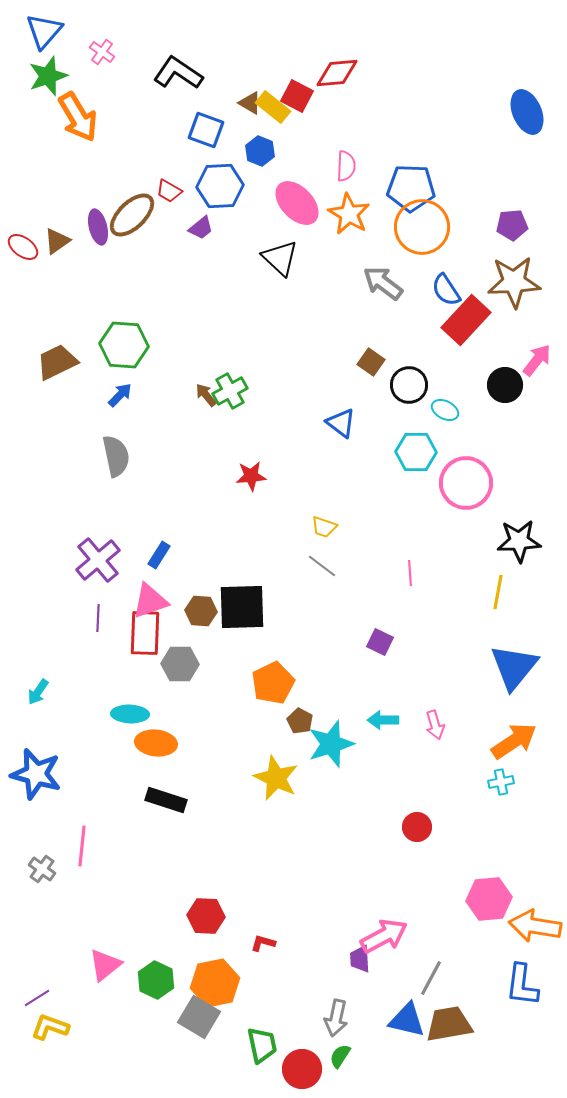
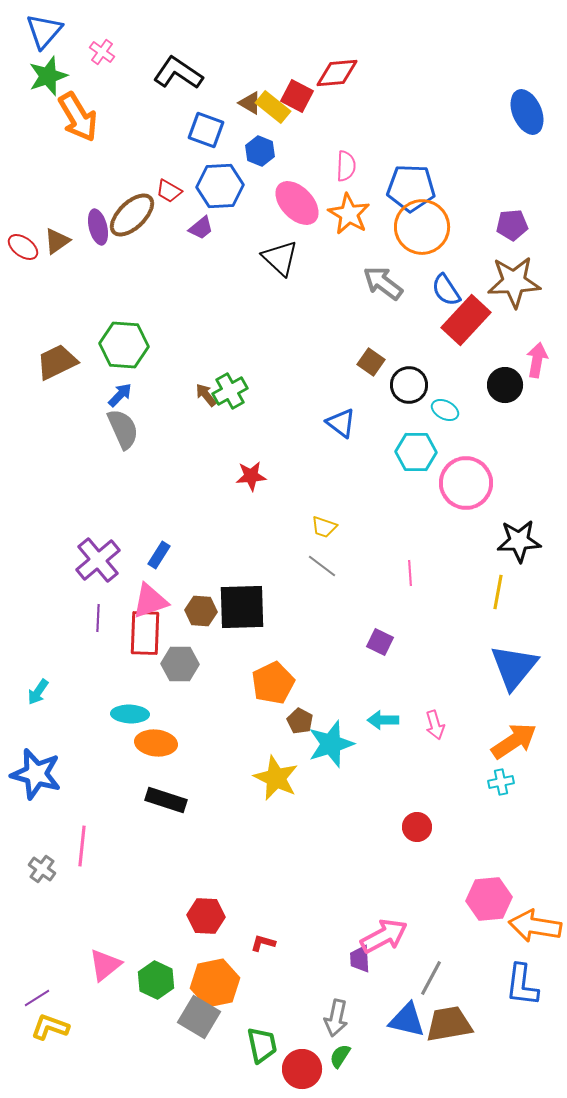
pink arrow at (537, 360): rotated 28 degrees counterclockwise
gray semicircle at (116, 456): moved 7 px right, 27 px up; rotated 12 degrees counterclockwise
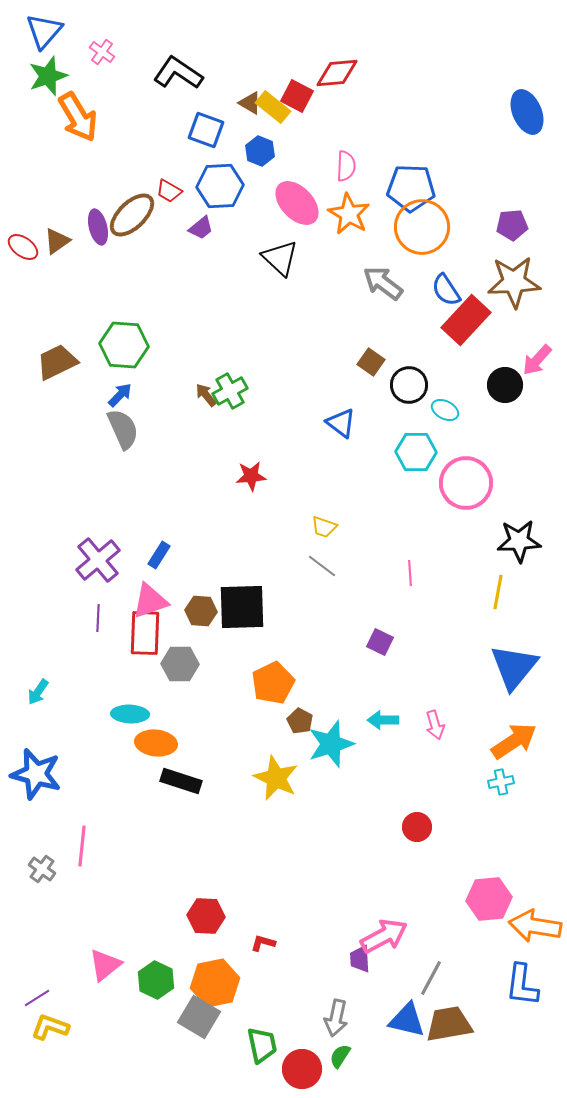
pink arrow at (537, 360): rotated 148 degrees counterclockwise
black rectangle at (166, 800): moved 15 px right, 19 px up
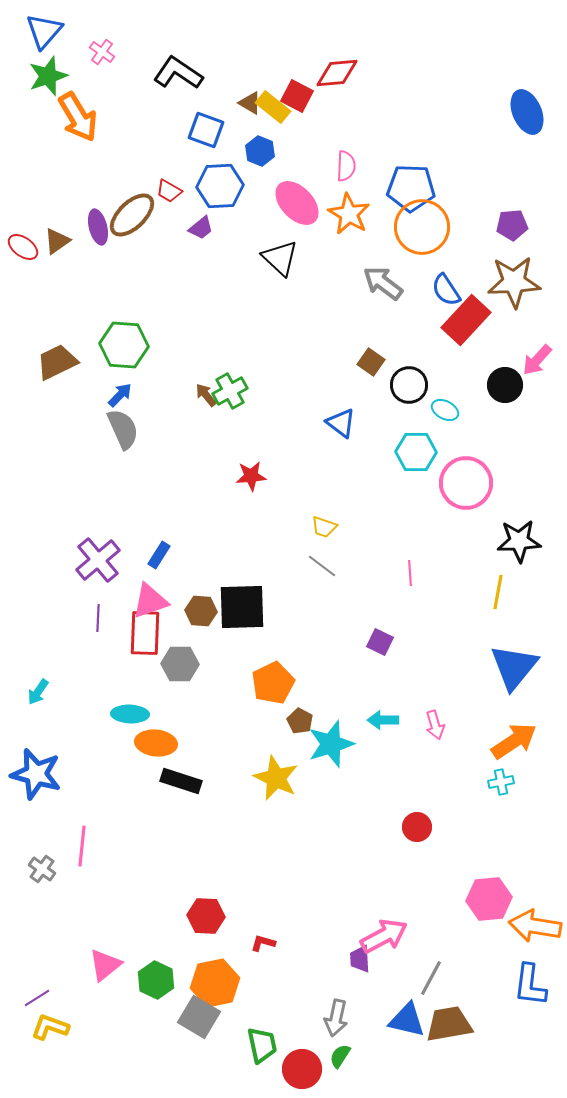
blue L-shape at (522, 985): moved 8 px right
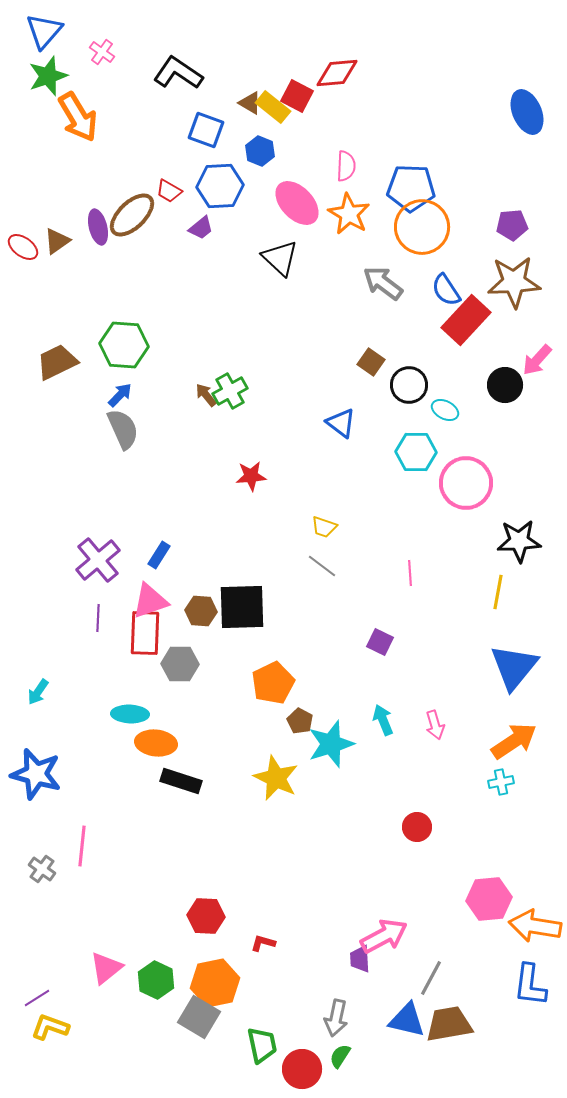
cyan arrow at (383, 720): rotated 68 degrees clockwise
pink triangle at (105, 965): moved 1 px right, 3 px down
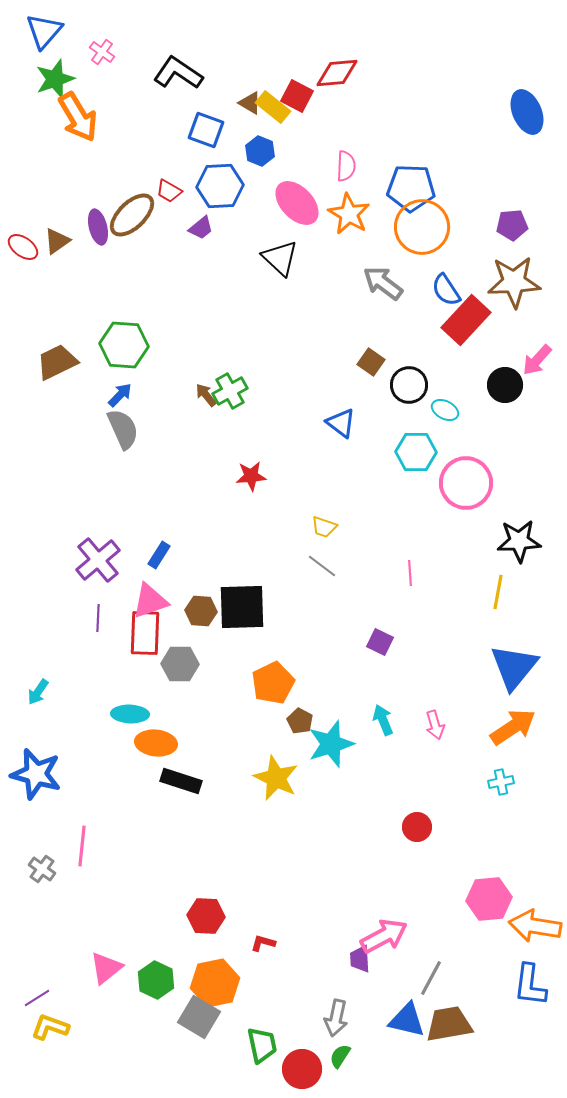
green star at (48, 76): moved 7 px right, 3 px down
orange arrow at (514, 741): moved 1 px left, 14 px up
